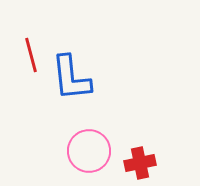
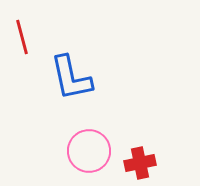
red line: moved 9 px left, 18 px up
blue L-shape: rotated 6 degrees counterclockwise
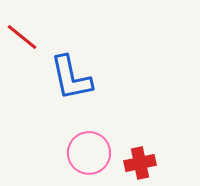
red line: rotated 36 degrees counterclockwise
pink circle: moved 2 px down
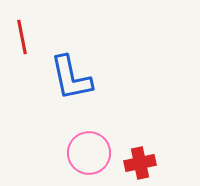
red line: rotated 40 degrees clockwise
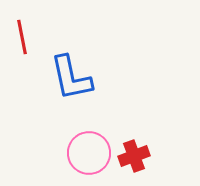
red cross: moved 6 px left, 7 px up; rotated 8 degrees counterclockwise
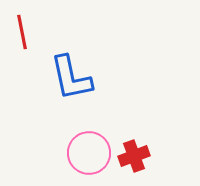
red line: moved 5 px up
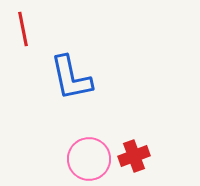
red line: moved 1 px right, 3 px up
pink circle: moved 6 px down
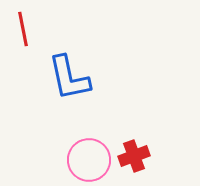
blue L-shape: moved 2 px left
pink circle: moved 1 px down
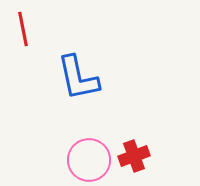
blue L-shape: moved 9 px right
